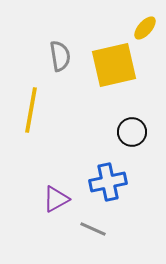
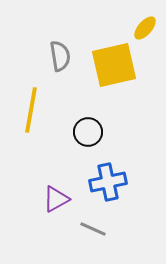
black circle: moved 44 px left
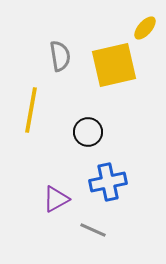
gray line: moved 1 px down
